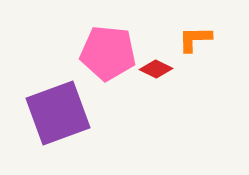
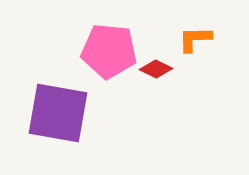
pink pentagon: moved 1 px right, 2 px up
purple square: rotated 30 degrees clockwise
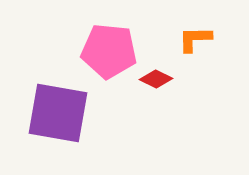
red diamond: moved 10 px down
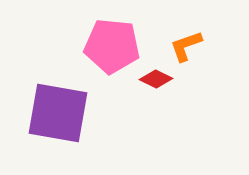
orange L-shape: moved 9 px left, 7 px down; rotated 18 degrees counterclockwise
pink pentagon: moved 3 px right, 5 px up
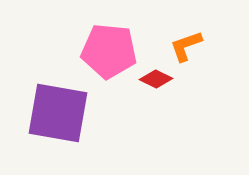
pink pentagon: moved 3 px left, 5 px down
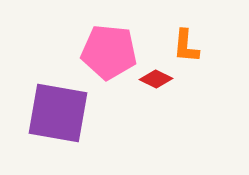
orange L-shape: rotated 66 degrees counterclockwise
pink pentagon: moved 1 px down
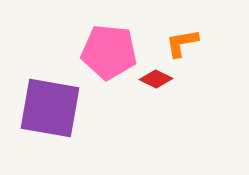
orange L-shape: moved 4 px left, 3 px up; rotated 75 degrees clockwise
purple square: moved 8 px left, 5 px up
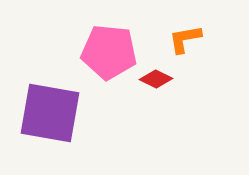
orange L-shape: moved 3 px right, 4 px up
purple square: moved 5 px down
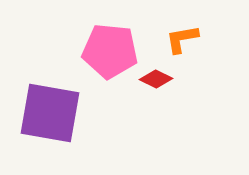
orange L-shape: moved 3 px left
pink pentagon: moved 1 px right, 1 px up
